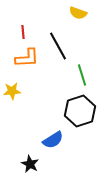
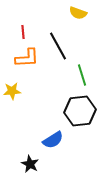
black hexagon: rotated 12 degrees clockwise
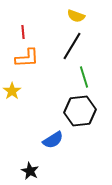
yellow semicircle: moved 2 px left, 3 px down
black line: moved 14 px right; rotated 60 degrees clockwise
green line: moved 2 px right, 2 px down
yellow star: rotated 30 degrees counterclockwise
black star: moved 7 px down
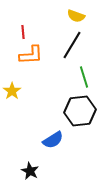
black line: moved 1 px up
orange L-shape: moved 4 px right, 3 px up
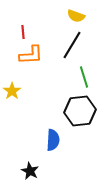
blue semicircle: rotated 55 degrees counterclockwise
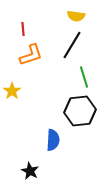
yellow semicircle: rotated 12 degrees counterclockwise
red line: moved 3 px up
orange L-shape: rotated 15 degrees counterclockwise
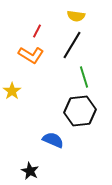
red line: moved 14 px right, 2 px down; rotated 32 degrees clockwise
orange L-shape: rotated 50 degrees clockwise
blue semicircle: rotated 70 degrees counterclockwise
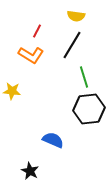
yellow star: rotated 30 degrees counterclockwise
black hexagon: moved 9 px right, 2 px up
